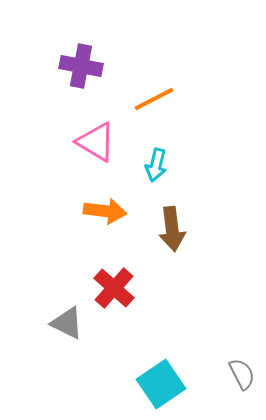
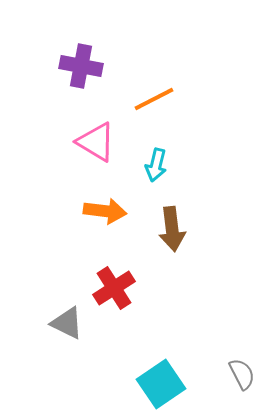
red cross: rotated 15 degrees clockwise
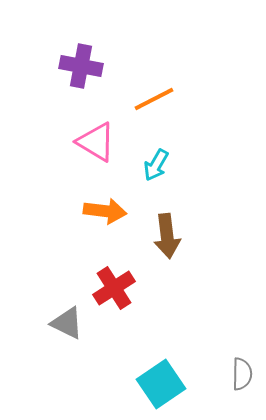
cyan arrow: rotated 16 degrees clockwise
brown arrow: moved 5 px left, 7 px down
gray semicircle: rotated 28 degrees clockwise
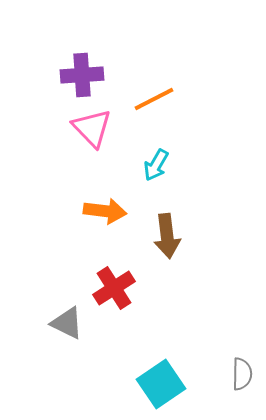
purple cross: moved 1 px right, 9 px down; rotated 15 degrees counterclockwise
pink triangle: moved 4 px left, 14 px up; rotated 15 degrees clockwise
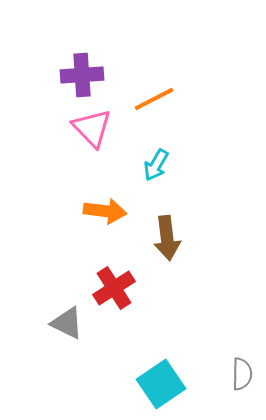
brown arrow: moved 2 px down
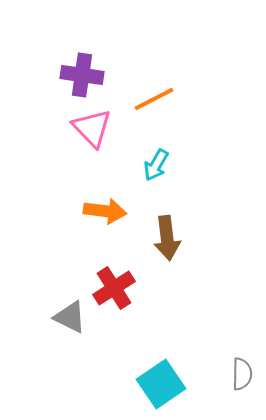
purple cross: rotated 12 degrees clockwise
gray triangle: moved 3 px right, 6 px up
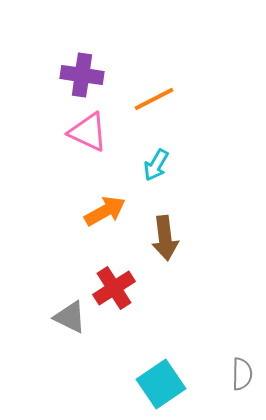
pink triangle: moved 4 px left, 4 px down; rotated 21 degrees counterclockwise
orange arrow: rotated 36 degrees counterclockwise
brown arrow: moved 2 px left
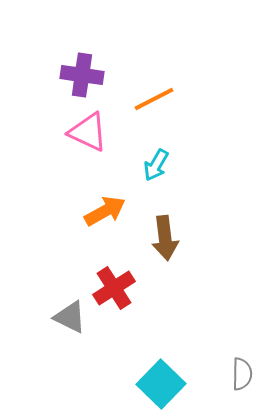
cyan square: rotated 12 degrees counterclockwise
